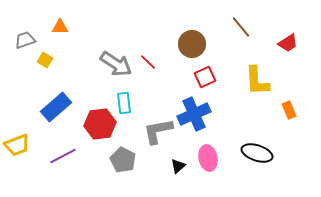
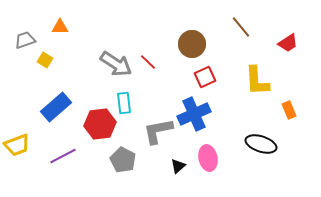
black ellipse: moved 4 px right, 9 px up
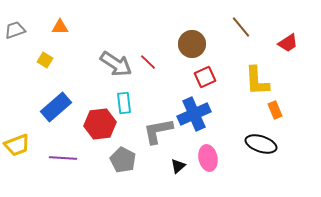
gray trapezoid: moved 10 px left, 10 px up
orange rectangle: moved 14 px left
purple line: moved 2 px down; rotated 32 degrees clockwise
